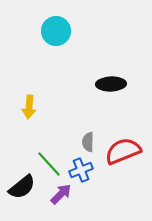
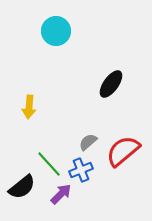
black ellipse: rotated 52 degrees counterclockwise
gray semicircle: rotated 48 degrees clockwise
red semicircle: rotated 18 degrees counterclockwise
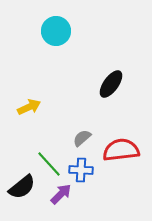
yellow arrow: rotated 120 degrees counterclockwise
gray semicircle: moved 6 px left, 4 px up
red semicircle: moved 2 px left, 1 px up; rotated 33 degrees clockwise
blue cross: rotated 25 degrees clockwise
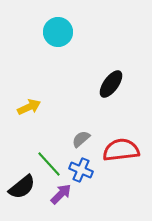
cyan circle: moved 2 px right, 1 px down
gray semicircle: moved 1 px left, 1 px down
blue cross: rotated 20 degrees clockwise
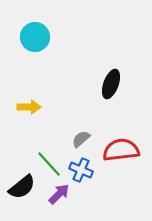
cyan circle: moved 23 px left, 5 px down
black ellipse: rotated 16 degrees counterclockwise
yellow arrow: rotated 25 degrees clockwise
purple arrow: moved 2 px left
